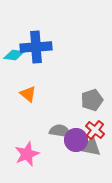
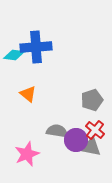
gray semicircle: moved 3 px left
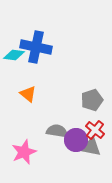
blue cross: rotated 16 degrees clockwise
pink star: moved 3 px left, 2 px up
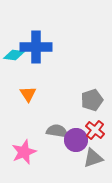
blue cross: rotated 12 degrees counterclockwise
orange triangle: rotated 18 degrees clockwise
gray triangle: moved 2 px right, 11 px down; rotated 30 degrees counterclockwise
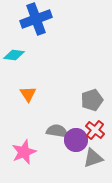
blue cross: moved 28 px up; rotated 20 degrees counterclockwise
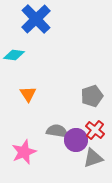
blue cross: rotated 24 degrees counterclockwise
gray pentagon: moved 4 px up
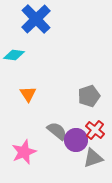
gray pentagon: moved 3 px left
gray semicircle: rotated 30 degrees clockwise
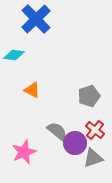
orange triangle: moved 4 px right, 4 px up; rotated 30 degrees counterclockwise
purple circle: moved 1 px left, 3 px down
